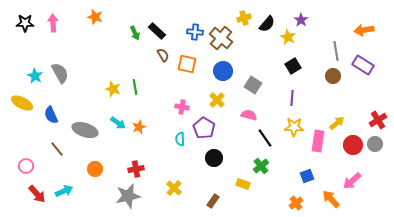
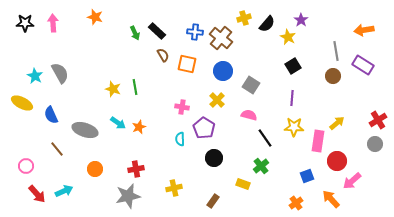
gray square at (253, 85): moved 2 px left
red circle at (353, 145): moved 16 px left, 16 px down
yellow cross at (174, 188): rotated 35 degrees clockwise
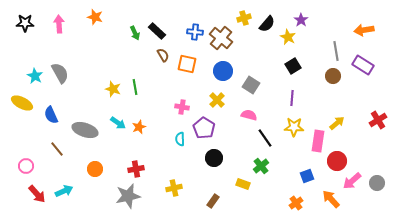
pink arrow at (53, 23): moved 6 px right, 1 px down
gray circle at (375, 144): moved 2 px right, 39 px down
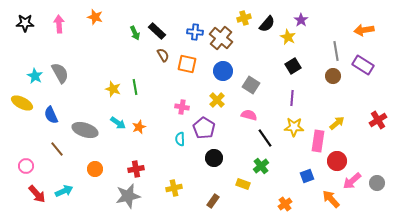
orange cross at (296, 203): moved 11 px left, 1 px down
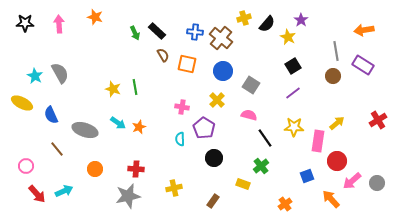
purple line at (292, 98): moved 1 px right, 5 px up; rotated 49 degrees clockwise
red cross at (136, 169): rotated 14 degrees clockwise
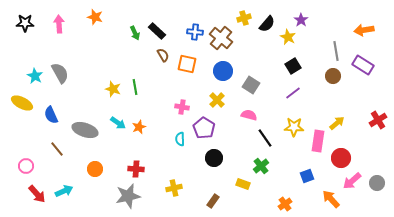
red circle at (337, 161): moved 4 px right, 3 px up
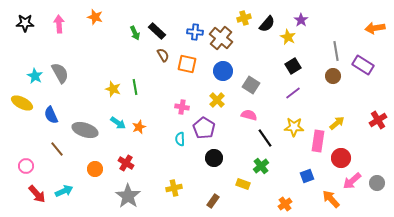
orange arrow at (364, 30): moved 11 px right, 2 px up
red cross at (136, 169): moved 10 px left, 6 px up; rotated 28 degrees clockwise
gray star at (128, 196): rotated 25 degrees counterclockwise
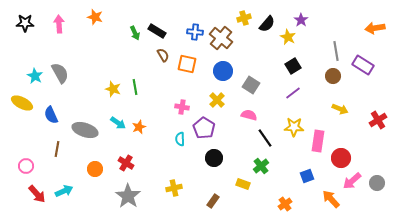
black rectangle at (157, 31): rotated 12 degrees counterclockwise
yellow arrow at (337, 123): moved 3 px right, 14 px up; rotated 63 degrees clockwise
brown line at (57, 149): rotated 49 degrees clockwise
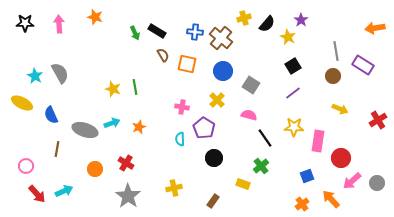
cyan arrow at (118, 123): moved 6 px left; rotated 56 degrees counterclockwise
orange cross at (285, 204): moved 17 px right
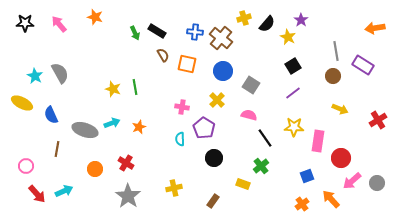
pink arrow at (59, 24): rotated 36 degrees counterclockwise
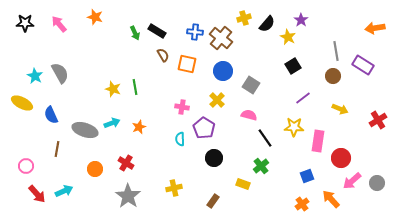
purple line at (293, 93): moved 10 px right, 5 px down
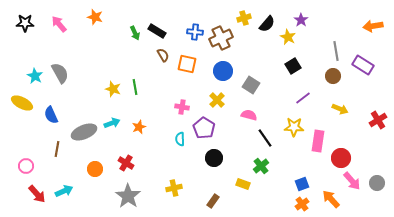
orange arrow at (375, 28): moved 2 px left, 2 px up
brown cross at (221, 38): rotated 25 degrees clockwise
gray ellipse at (85, 130): moved 1 px left, 2 px down; rotated 40 degrees counterclockwise
blue square at (307, 176): moved 5 px left, 8 px down
pink arrow at (352, 181): rotated 90 degrees counterclockwise
